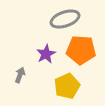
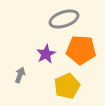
gray ellipse: moved 1 px left
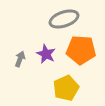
purple star: rotated 18 degrees counterclockwise
gray arrow: moved 16 px up
yellow pentagon: moved 1 px left, 2 px down
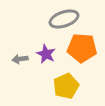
orange pentagon: moved 1 px right, 2 px up
gray arrow: rotated 119 degrees counterclockwise
yellow pentagon: moved 2 px up
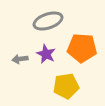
gray ellipse: moved 16 px left, 2 px down
yellow pentagon: rotated 15 degrees clockwise
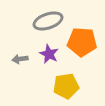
orange pentagon: moved 6 px up
purple star: moved 3 px right
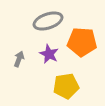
gray arrow: moved 1 px left; rotated 119 degrees clockwise
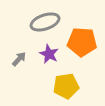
gray ellipse: moved 3 px left, 1 px down
gray arrow: rotated 21 degrees clockwise
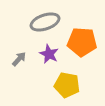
yellow pentagon: moved 1 px right, 1 px up; rotated 20 degrees clockwise
